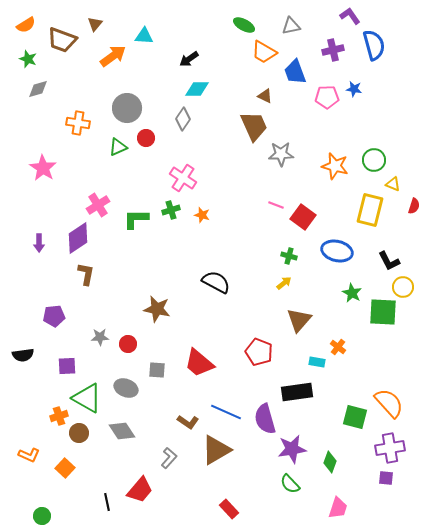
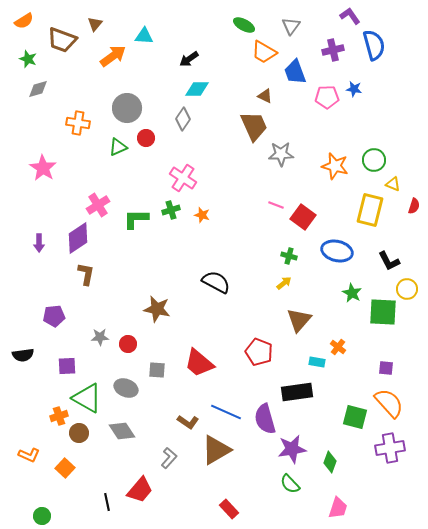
orange semicircle at (26, 25): moved 2 px left, 4 px up
gray triangle at (291, 26): rotated 42 degrees counterclockwise
yellow circle at (403, 287): moved 4 px right, 2 px down
purple square at (386, 478): moved 110 px up
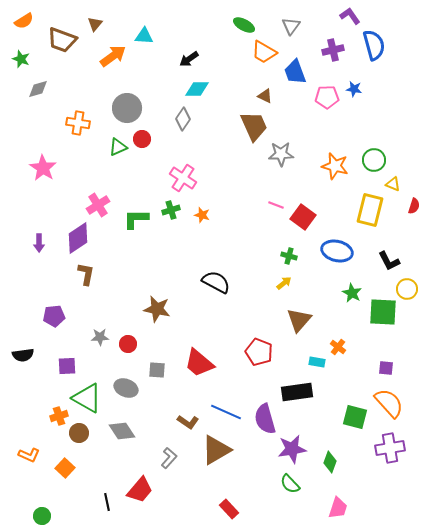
green star at (28, 59): moved 7 px left
red circle at (146, 138): moved 4 px left, 1 px down
